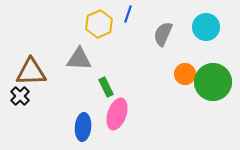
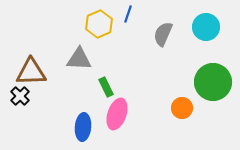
orange circle: moved 3 px left, 34 px down
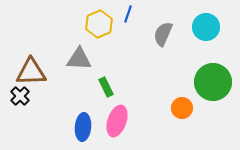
pink ellipse: moved 7 px down
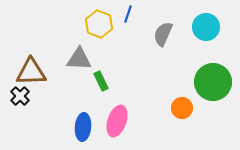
yellow hexagon: rotated 16 degrees counterclockwise
green rectangle: moved 5 px left, 6 px up
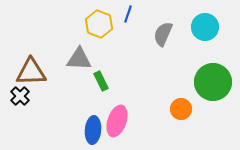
cyan circle: moved 1 px left
orange circle: moved 1 px left, 1 px down
blue ellipse: moved 10 px right, 3 px down
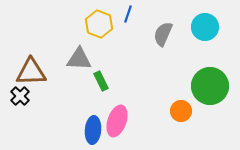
green circle: moved 3 px left, 4 px down
orange circle: moved 2 px down
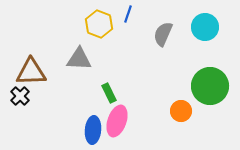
green rectangle: moved 8 px right, 12 px down
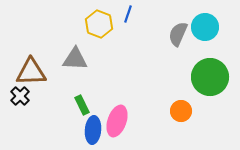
gray semicircle: moved 15 px right
gray triangle: moved 4 px left
green circle: moved 9 px up
green rectangle: moved 27 px left, 12 px down
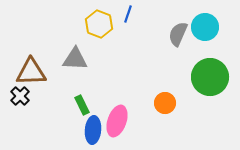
orange circle: moved 16 px left, 8 px up
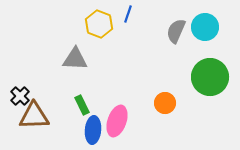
gray semicircle: moved 2 px left, 3 px up
brown triangle: moved 3 px right, 44 px down
